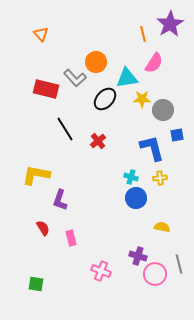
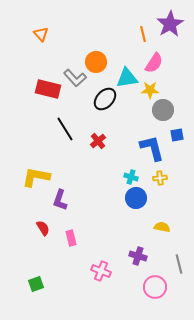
red rectangle: moved 2 px right
yellow star: moved 8 px right, 9 px up
yellow L-shape: moved 2 px down
pink circle: moved 13 px down
green square: rotated 28 degrees counterclockwise
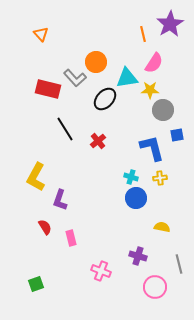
yellow L-shape: rotated 72 degrees counterclockwise
red semicircle: moved 2 px right, 1 px up
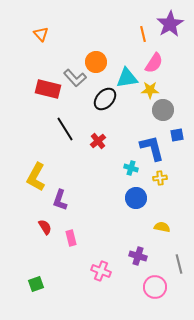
cyan cross: moved 9 px up
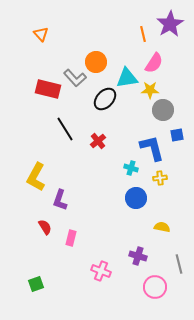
pink rectangle: rotated 28 degrees clockwise
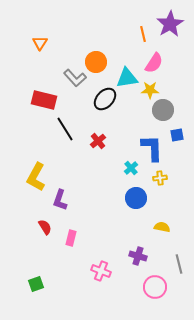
orange triangle: moved 1 px left, 9 px down; rotated 14 degrees clockwise
red rectangle: moved 4 px left, 11 px down
blue L-shape: rotated 12 degrees clockwise
cyan cross: rotated 32 degrees clockwise
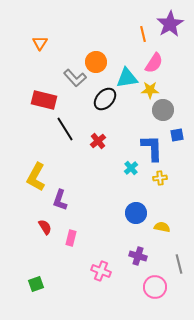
blue circle: moved 15 px down
